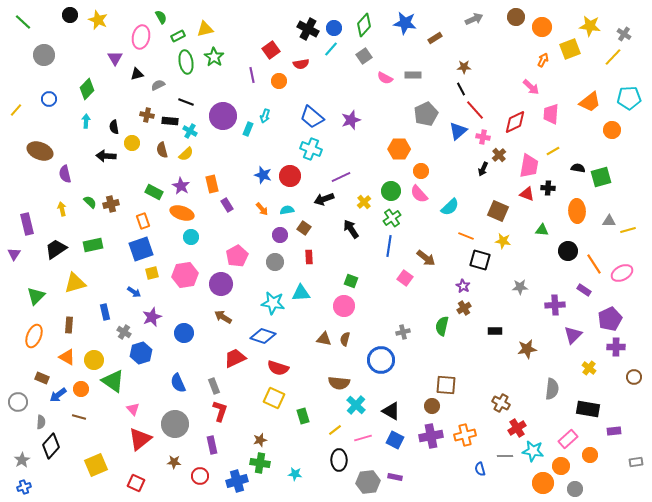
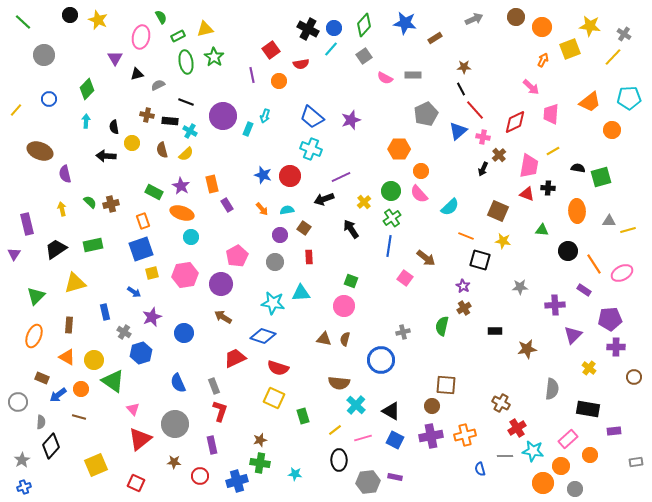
purple pentagon at (610, 319): rotated 20 degrees clockwise
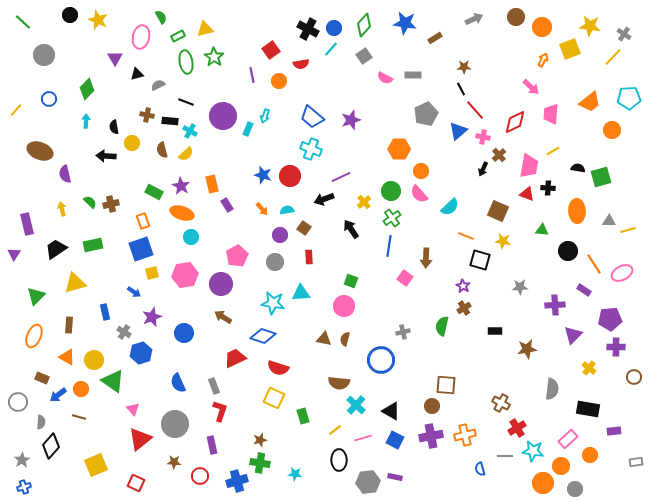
brown arrow at (426, 258): rotated 54 degrees clockwise
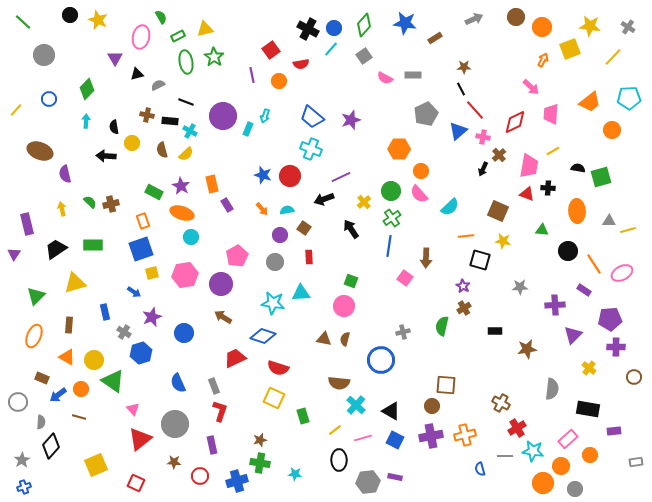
gray cross at (624, 34): moved 4 px right, 7 px up
orange line at (466, 236): rotated 28 degrees counterclockwise
green rectangle at (93, 245): rotated 12 degrees clockwise
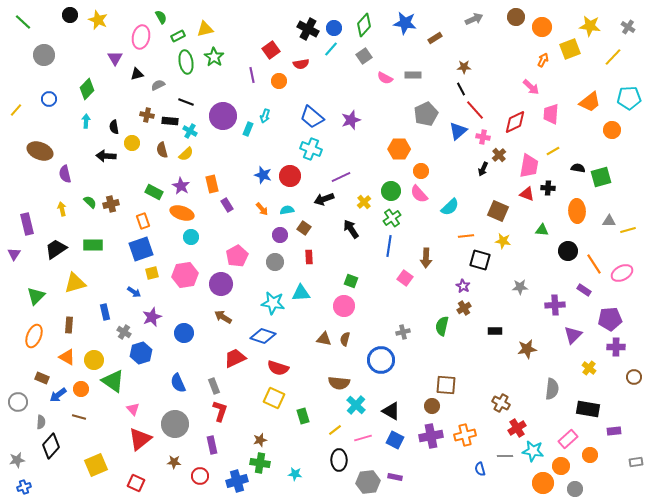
gray star at (22, 460): moved 5 px left; rotated 21 degrees clockwise
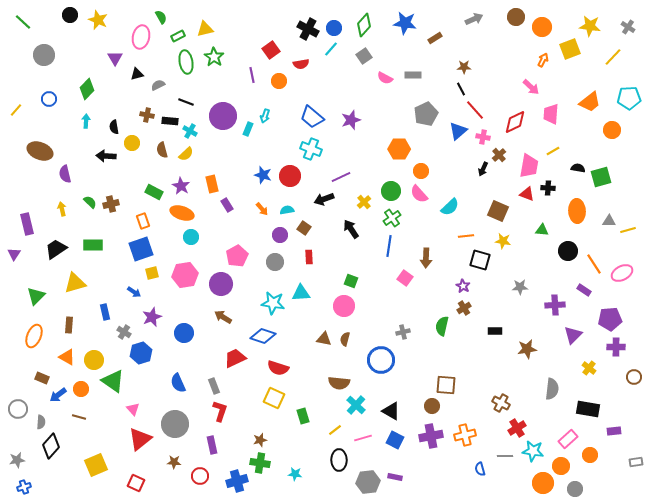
gray circle at (18, 402): moved 7 px down
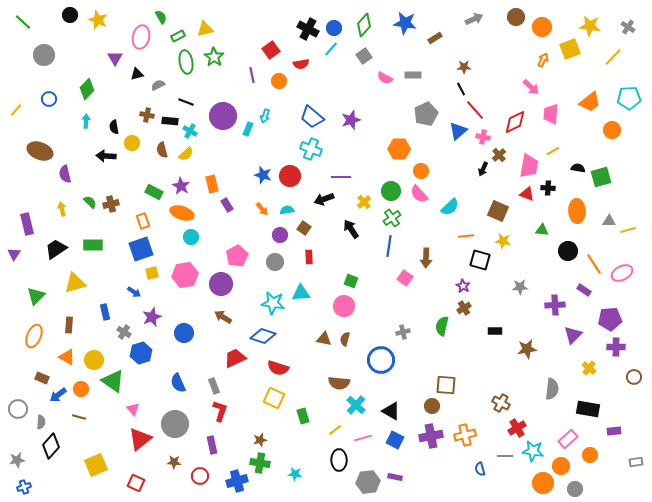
purple line at (341, 177): rotated 24 degrees clockwise
